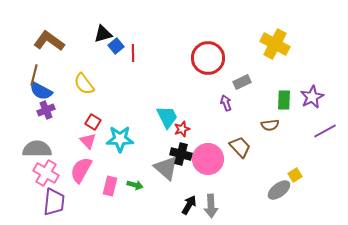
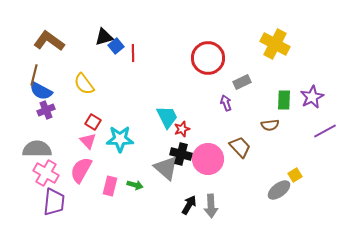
black triangle: moved 1 px right, 3 px down
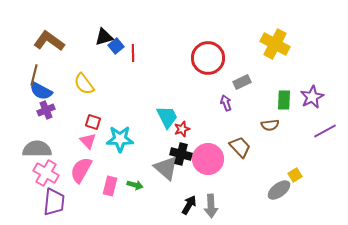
red square: rotated 14 degrees counterclockwise
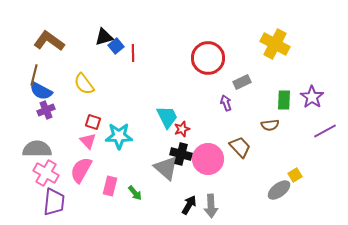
purple star: rotated 10 degrees counterclockwise
cyan star: moved 1 px left, 3 px up
green arrow: moved 8 px down; rotated 35 degrees clockwise
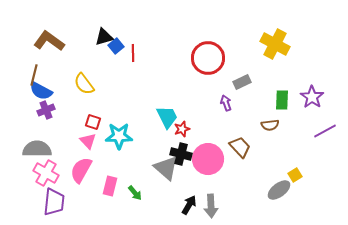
green rectangle: moved 2 px left
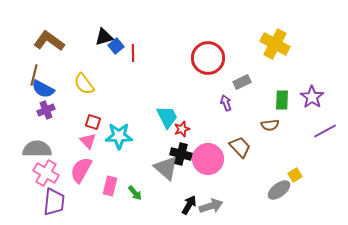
blue semicircle: moved 2 px right, 2 px up
gray arrow: rotated 105 degrees counterclockwise
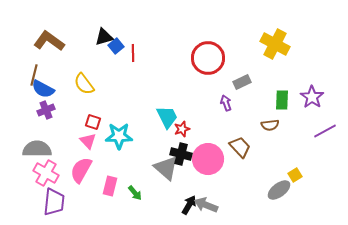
gray arrow: moved 5 px left, 1 px up; rotated 140 degrees counterclockwise
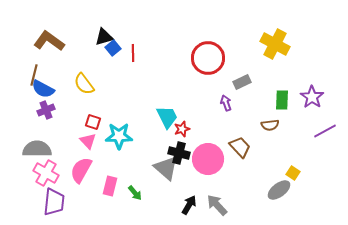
blue square: moved 3 px left, 2 px down
black cross: moved 2 px left, 1 px up
yellow square: moved 2 px left, 2 px up; rotated 24 degrees counterclockwise
gray arrow: moved 11 px right; rotated 25 degrees clockwise
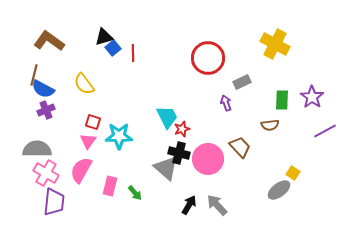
pink triangle: rotated 18 degrees clockwise
